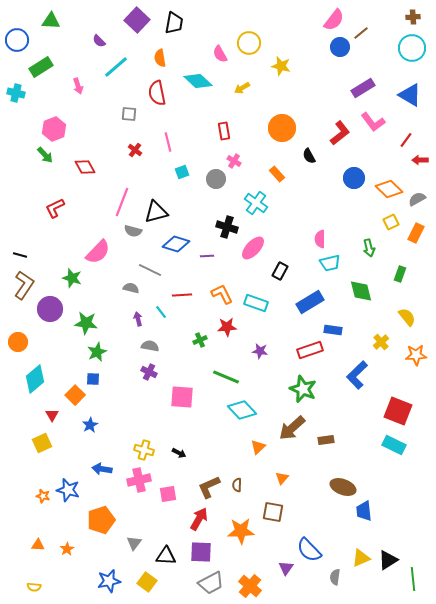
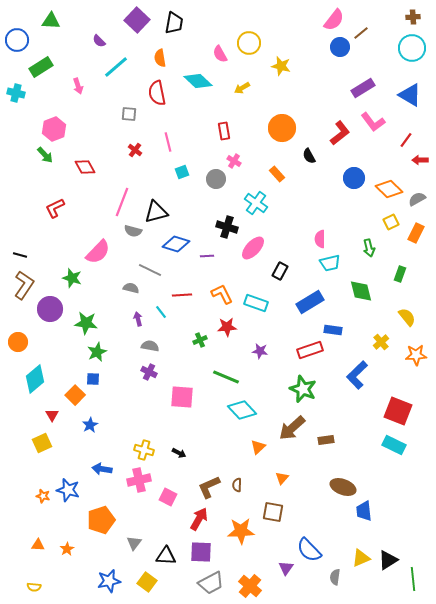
pink square at (168, 494): moved 3 px down; rotated 36 degrees clockwise
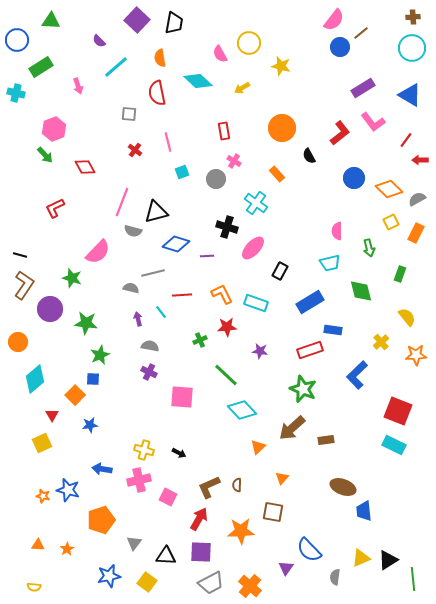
pink semicircle at (320, 239): moved 17 px right, 8 px up
gray line at (150, 270): moved 3 px right, 3 px down; rotated 40 degrees counterclockwise
green star at (97, 352): moved 3 px right, 3 px down
green line at (226, 377): moved 2 px up; rotated 20 degrees clockwise
blue star at (90, 425): rotated 21 degrees clockwise
blue star at (109, 581): moved 5 px up
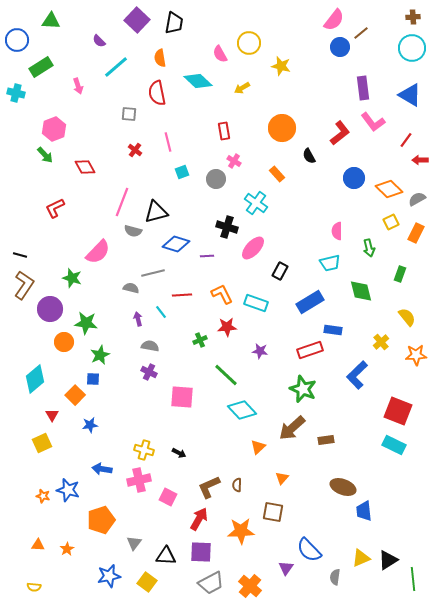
purple rectangle at (363, 88): rotated 65 degrees counterclockwise
orange circle at (18, 342): moved 46 px right
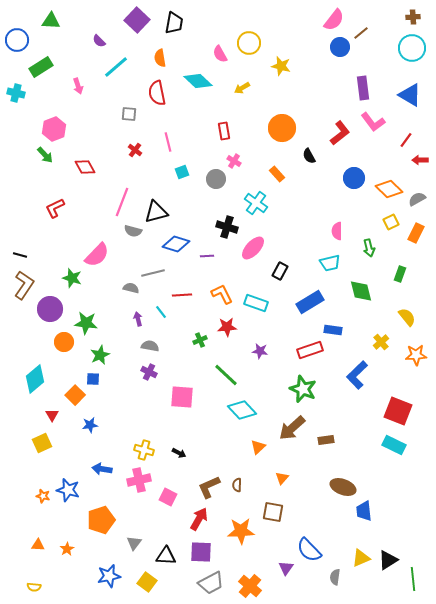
pink semicircle at (98, 252): moved 1 px left, 3 px down
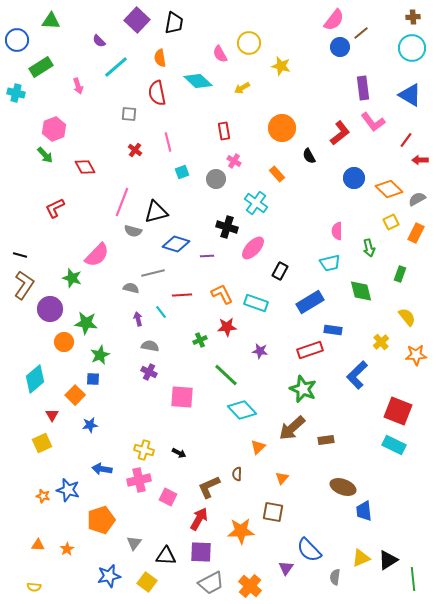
brown semicircle at (237, 485): moved 11 px up
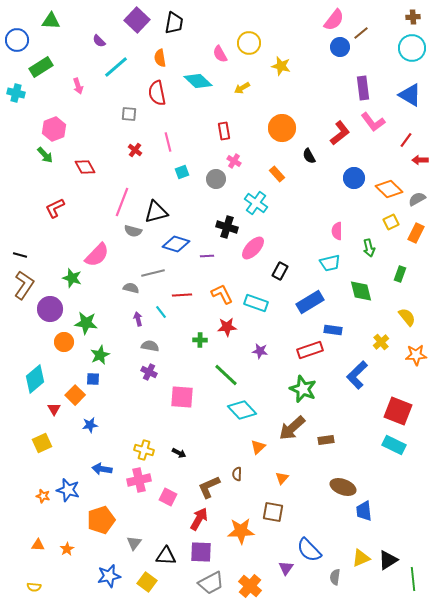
green cross at (200, 340): rotated 24 degrees clockwise
red triangle at (52, 415): moved 2 px right, 6 px up
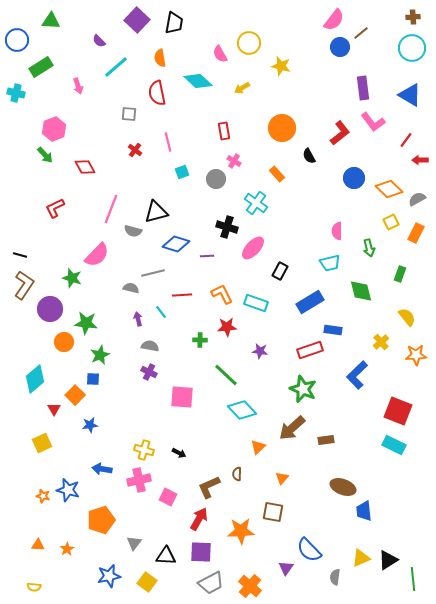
pink line at (122, 202): moved 11 px left, 7 px down
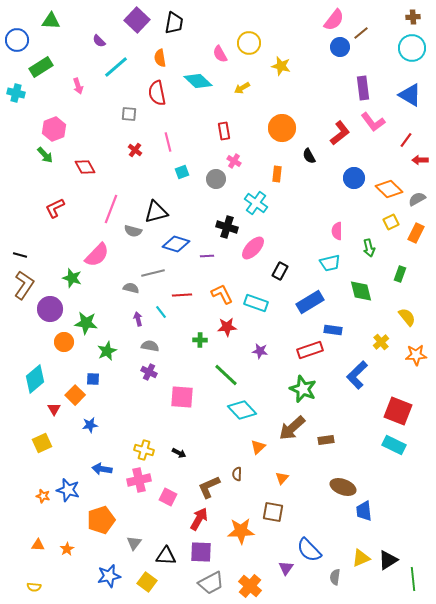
orange rectangle at (277, 174): rotated 49 degrees clockwise
green star at (100, 355): moved 7 px right, 4 px up
